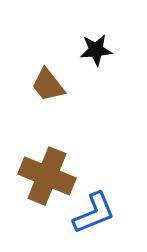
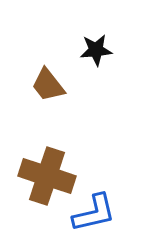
brown cross: rotated 4 degrees counterclockwise
blue L-shape: rotated 9 degrees clockwise
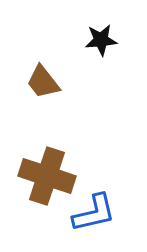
black star: moved 5 px right, 10 px up
brown trapezoid: moved 5 px left, 3 px up
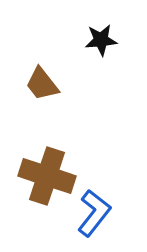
brown trapezoid: moved 1 px left, 2 px down
blue L-shape: rotated 39 degrees counterclockwise
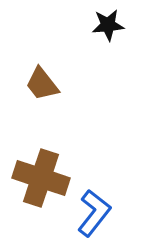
black star: moved 7 px right, 15 px up
brown cross: moved 6 px left, 2 px down
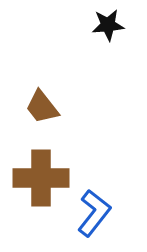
brown trapezoid: moved 23 px down
brown cross: rotated 18 degrees counterclockwise
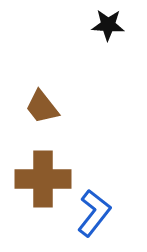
black star: rotated 8 degrees clockwise
brown cross: moved 2 px right, 1 px down
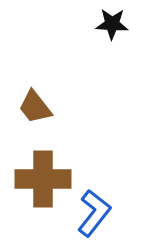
black star: moved 4 px right, 1 px up
brown trapezoid: moved 7 px left
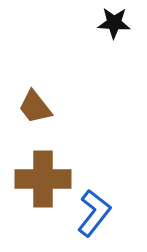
black star: moved 2 px right, 1 px up
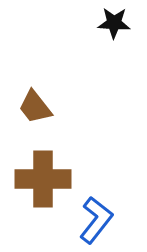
blue L-shape: moved 2 px right, 7 px down
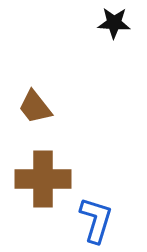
blue L-shape: rotated 21 degrees counterclockwise
